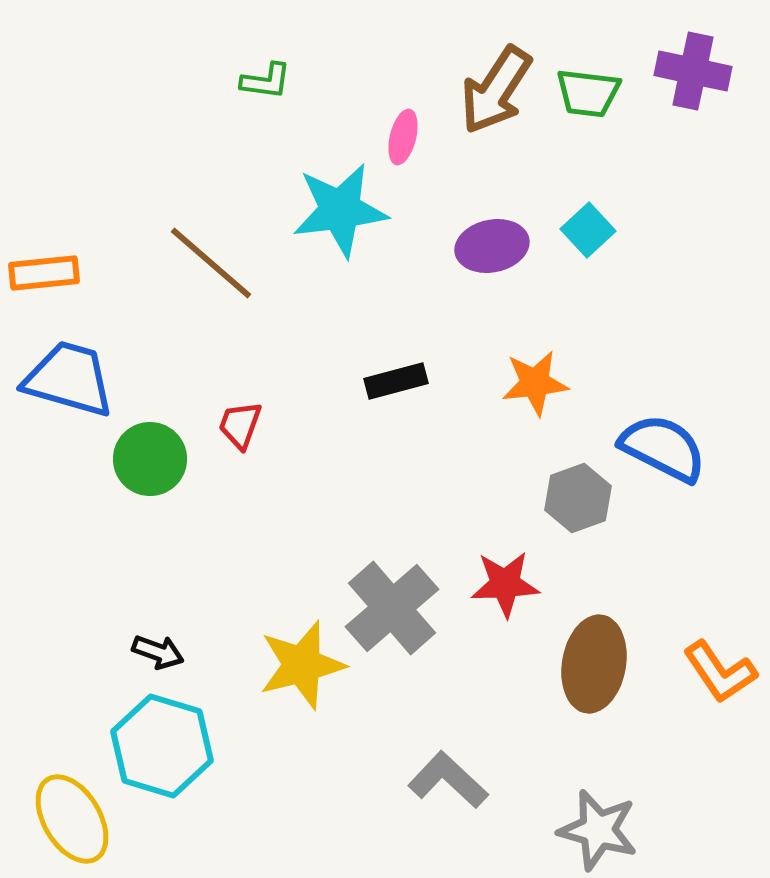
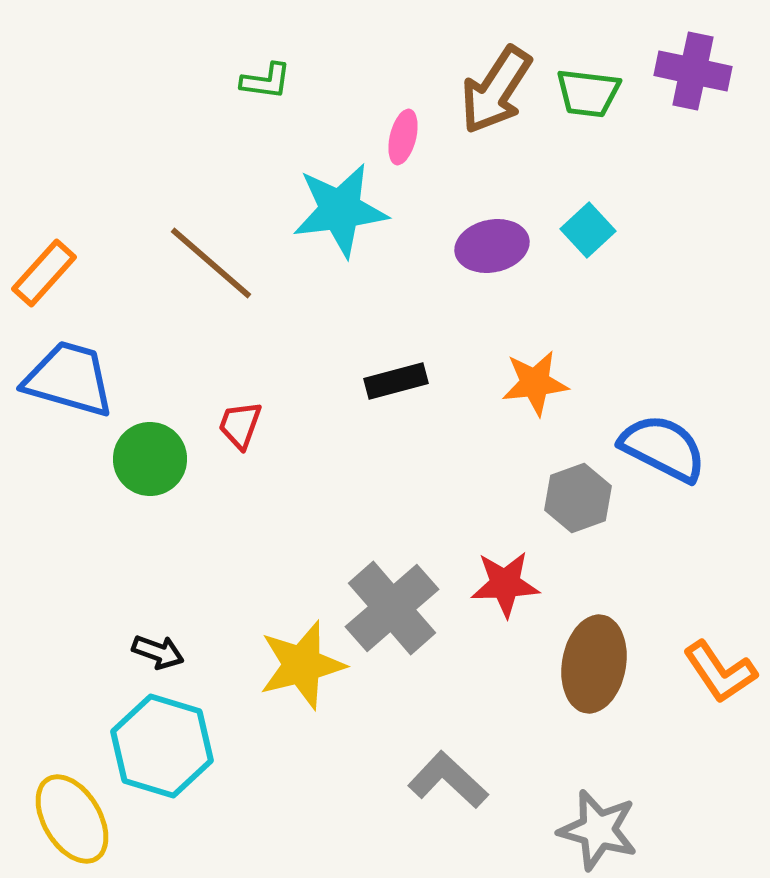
orange rectangle: rotated 42 degrees counterclockwise
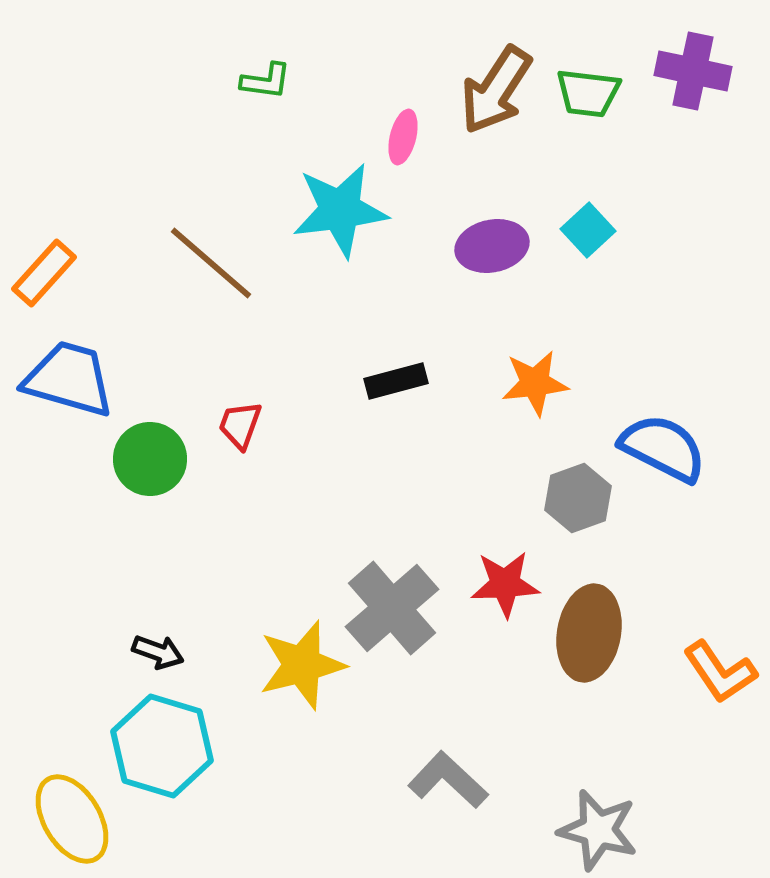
brown ellipse: moved 5 px left, 31 px up
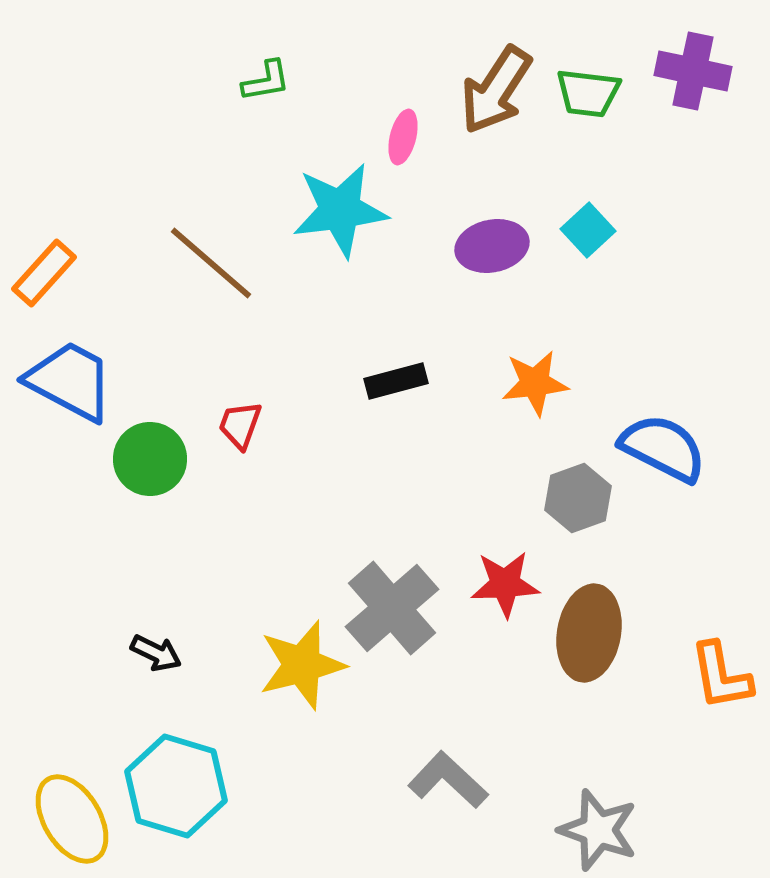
green L-shape: rotated 18 degrees counterclockwise
blue trapezoid: moved 1 px right, 2 px down; rotated 12 degrees clockwise
black arrow: moved 2 px left, 1 px down; rotated 6 degrees clockwise
orange L-shape: moved 1 px right, 4 px down; rotated 24 degrees clockwise
cyan hexagon: moved 14 px right, 40 px down
gray star: rotated 4 degrees clockwise
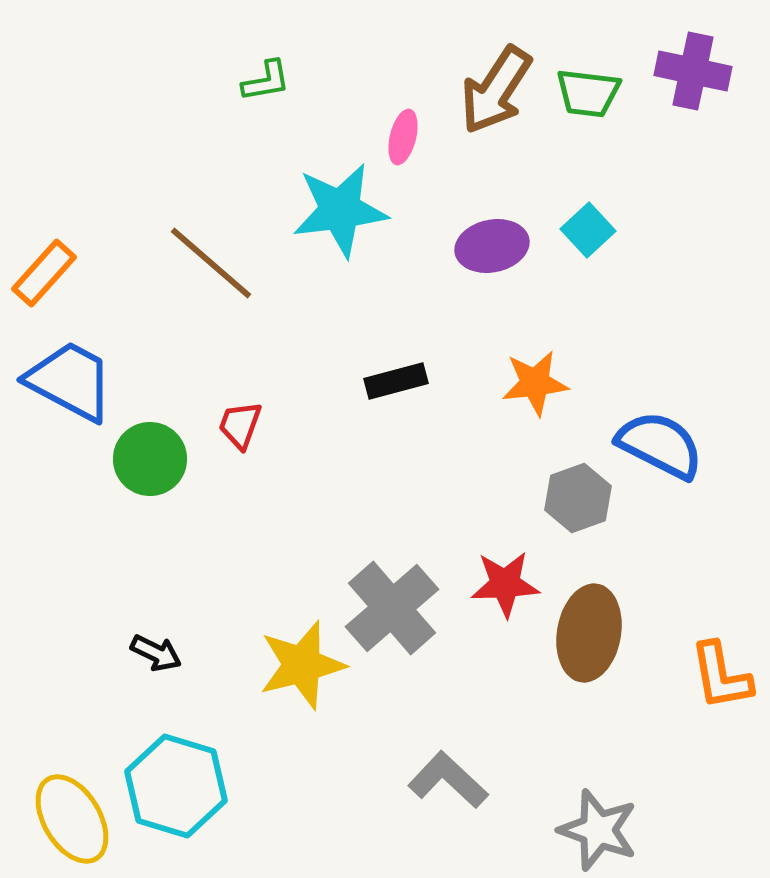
blue semicircle: moved 3 px left, 3 px up
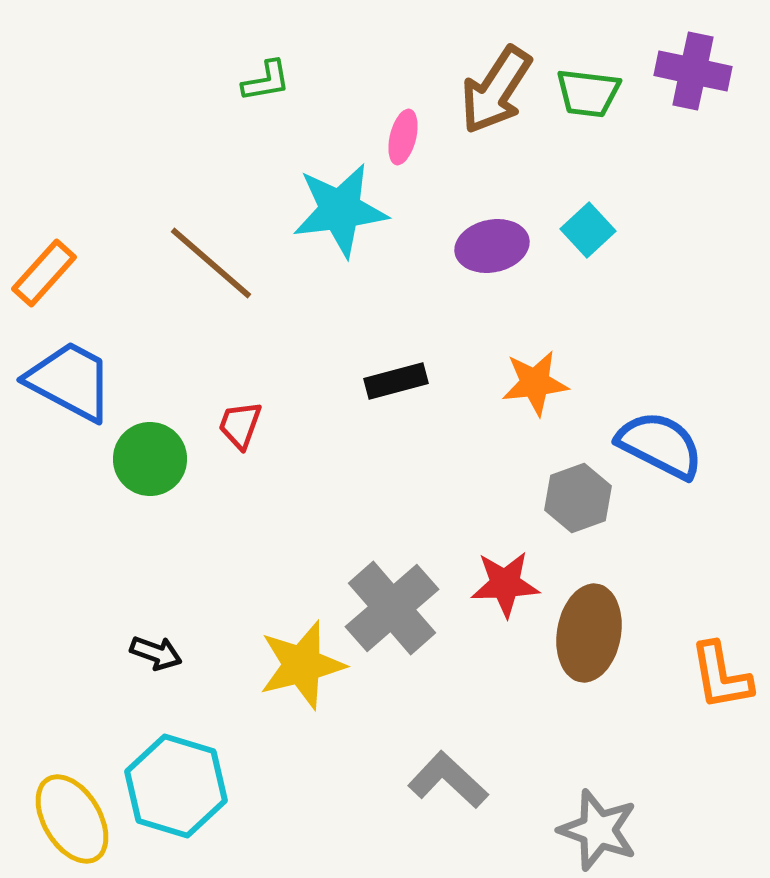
black arrow: rotated 6 degrees counterclockwise
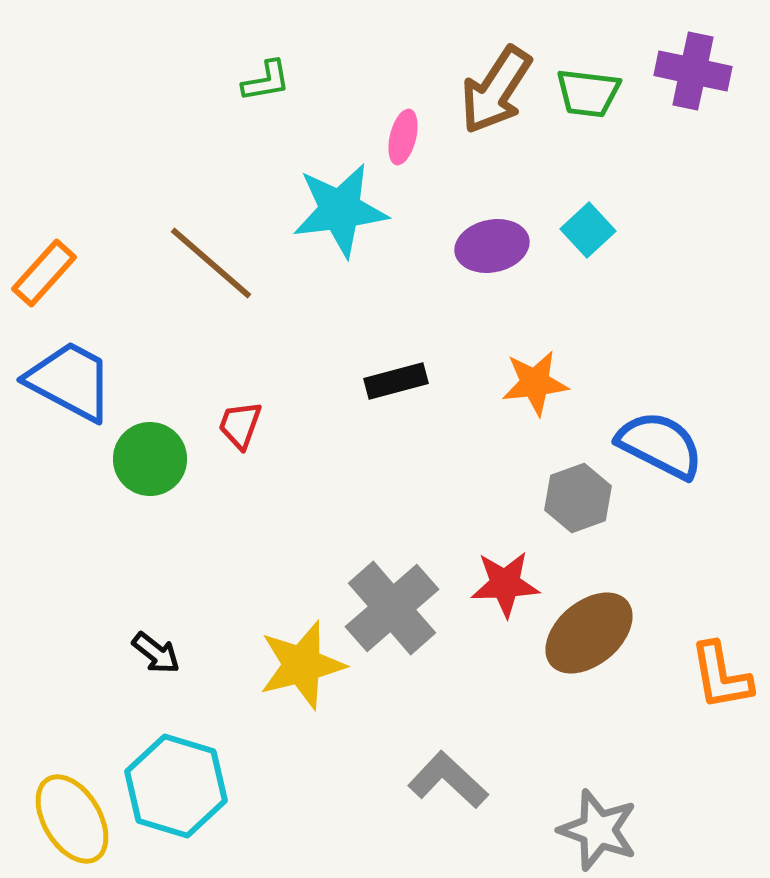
brown ellipse: rotated 40 degrees clockwise
black arrow: rotated 18 degrees clockwise
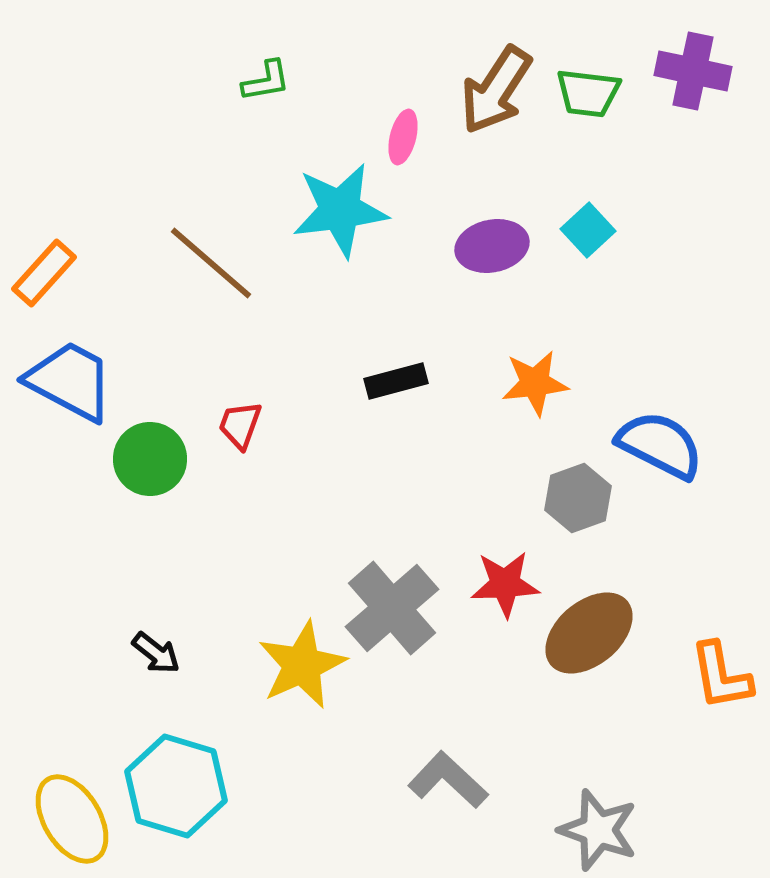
yellow star: rotated 10 degrees counterclockwise
